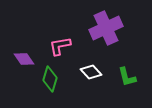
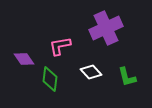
green diamond: rotated 10 degrees counterclockwise
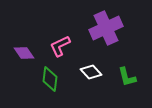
pink L-shape: rotated 15 degrees counterclockwise
purple diamond: moved 6 px up
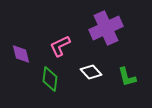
purple diamond: moved 3 px left, 1 px down; rotated 20 degrees clockwise
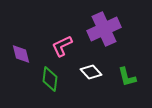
purple cross: moved 2 px left, 1 px down
pink L-shape: moved 2 px right
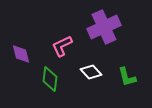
purple cross: moved 2 px up
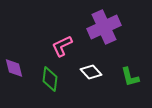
purple diamond: moved 7 px left, 14 px down
green L-shape: moved 3 px right
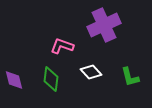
purple cross: moved 2 px up
pink L-shape: rotated 45 degrees clockwise
purple diamond: moved 12 px down
green diamond: moved 1 px right
